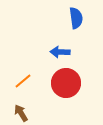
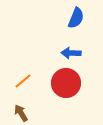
blue semicircle: rotated 30 degrees clockwise
blue arrow: moved 11 px right, 1 px down
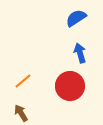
blue semicircle: rotated 145 degrees counterclockwise
blue arrow: moved 9 px right; rotated 72 degrees clockwise
red circle: moved 4 px right, 3 px down
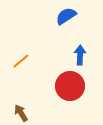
blue semicircle: moved 10 px left, 2 px up
blue arrow: moved 2 px down; rotated 18 degrees clockwise
orange line: moved 2 px left, 20 px up
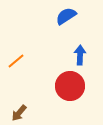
orange line: moved 5 px left
brown arrow: moved 2 px left; rotated 108 degrees counterclockwise
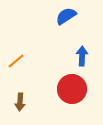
blue arrow: moved 2 px right, 1 px down
red circle: moved 2 px right, 3 px down
brown arrow: moved 1 px right, 11 px up; rotated 36 degrees counterclockwise
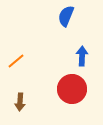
blue semicircle: rotated 35 degrees counterclockwise
